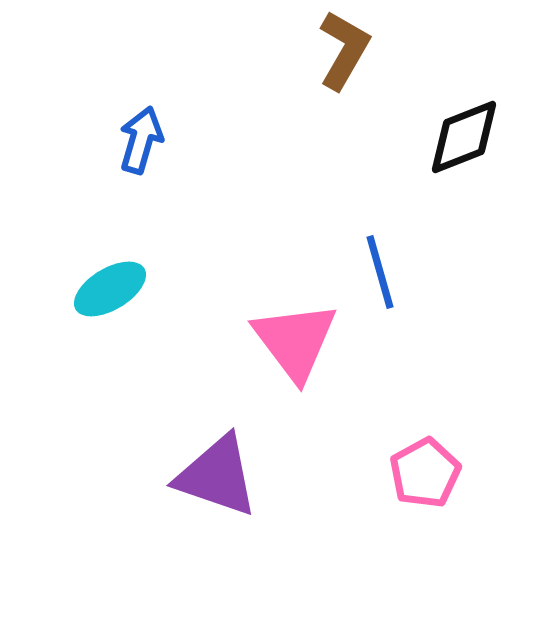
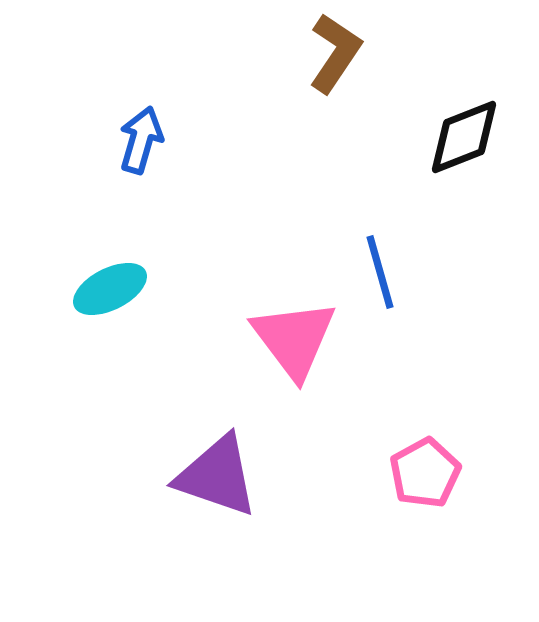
brown L-shape: moved 9 px left, 3 px down; rotated 4 degrees clockwise
cyan ellipse: rotated 4 degrees clockwise
pink triangle: moved 1 px left, 2 px up
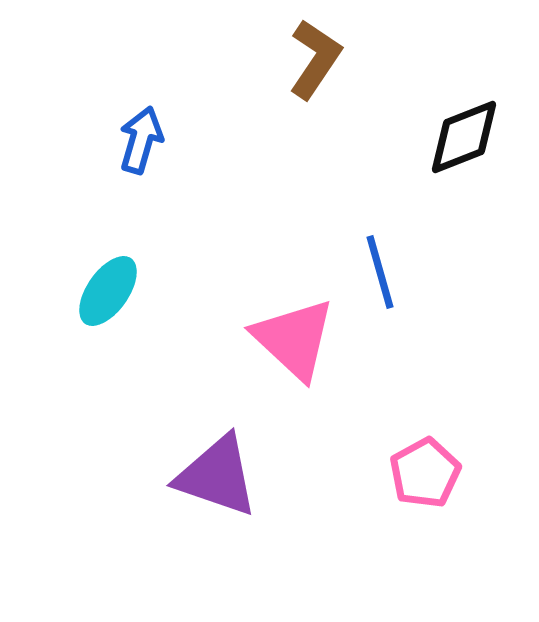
brown L-shape: moved 20 px left, 6 px down
cyan ellipse: moved 2 px left, 2 px down; rotated 28 degrees counterclockwise
pink triangle: rotated 10 degrees counterclockwise
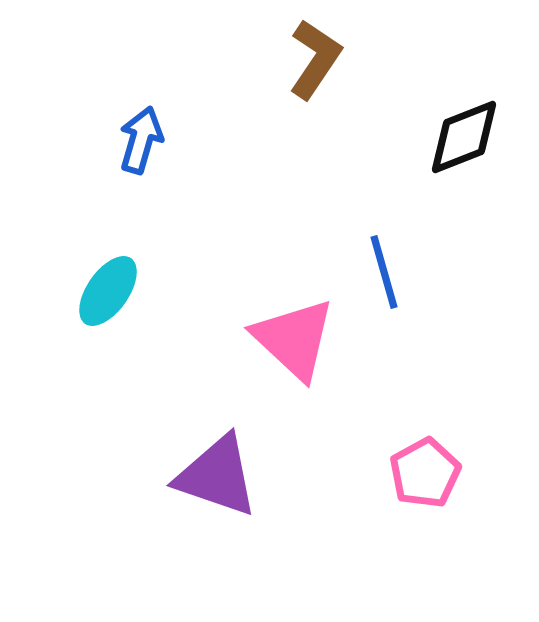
blue line: moved 4 px right
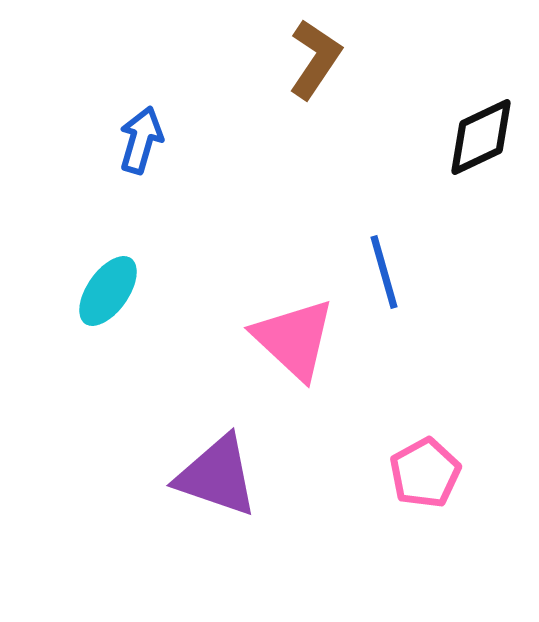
black diamond: moved 17 px right; rotated 4 degrees counterclockwise
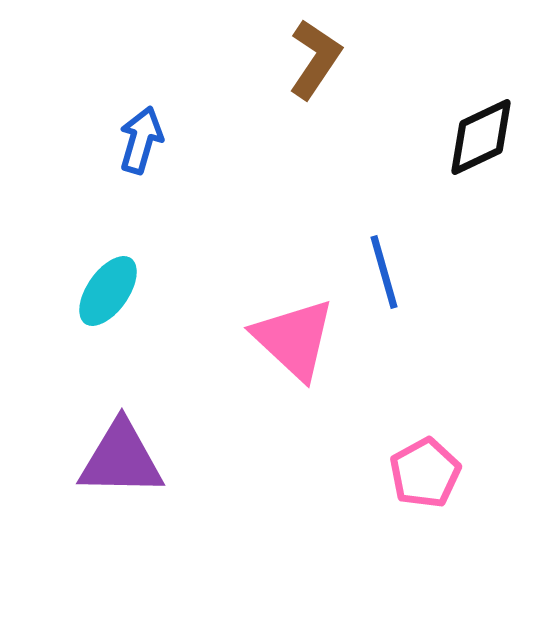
purple triangle: moved 96 px left, 17 px up; rotated 18 degrees counterclockwise
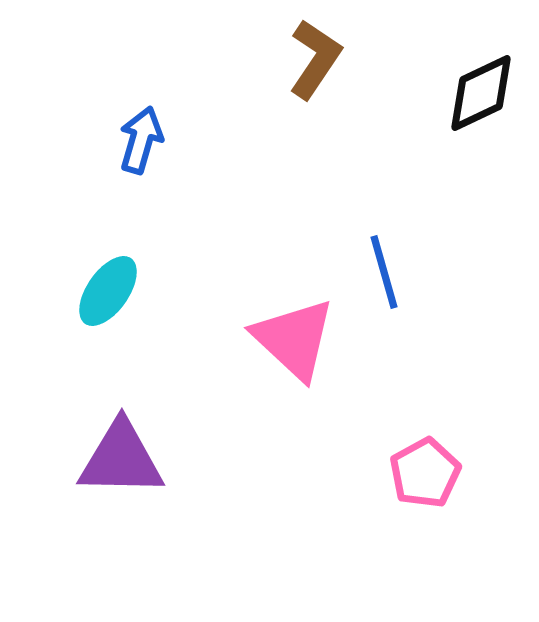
black diamond: moved 44 px up
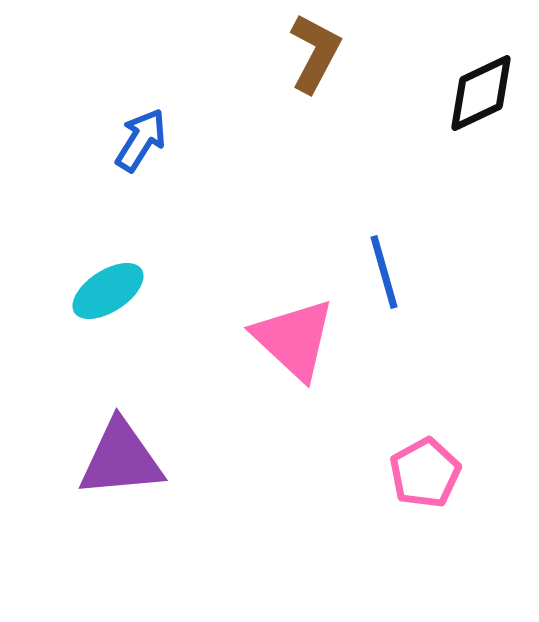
brown L-shape: moved 6 px up; rotated 6 degrees counterclockwise
blue arrow: rotated 16 degrees clockwise
cyan ellipse: rotated 22 degrees clockwise
purple triangle: rotated 6 degrees counterclockwise
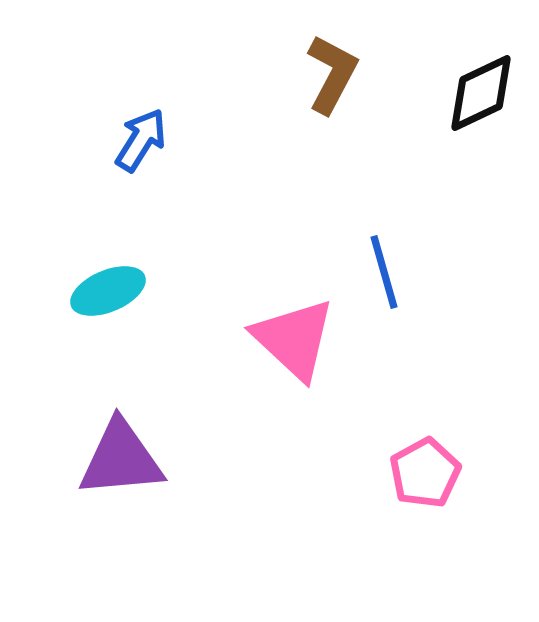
brown L-shape: moved 17 px right, 21 px down
cyan ellipse: rotated 10 degrees clockwise
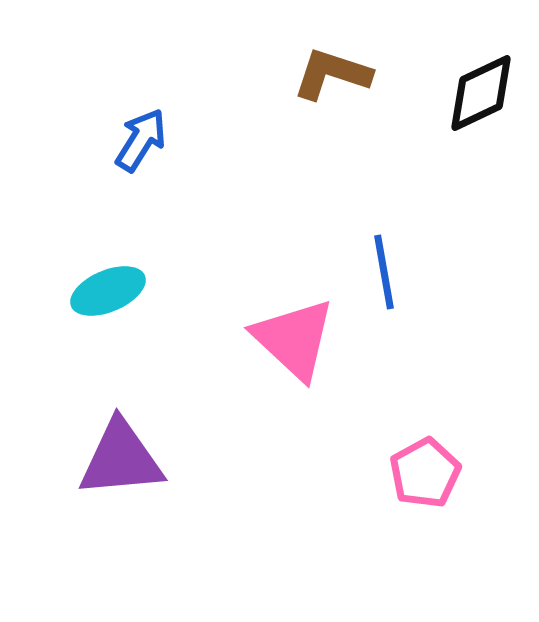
brown L-shape: rotated 100 degrees counterclockwise
blue line: rotated 6 degrees clockwise
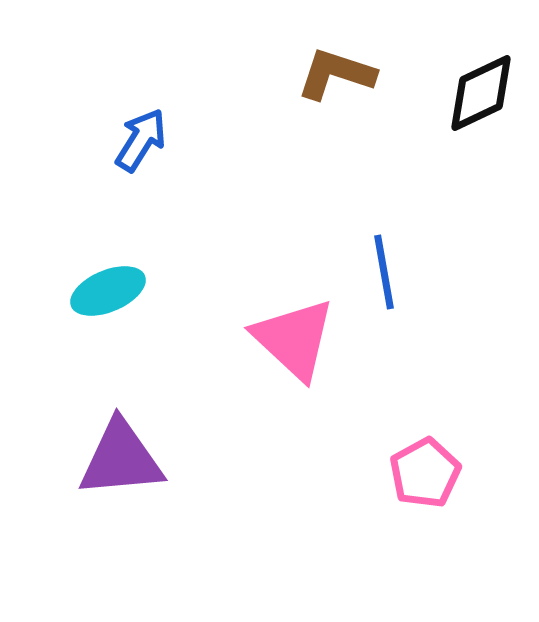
brown L-shape: moved 4 px right
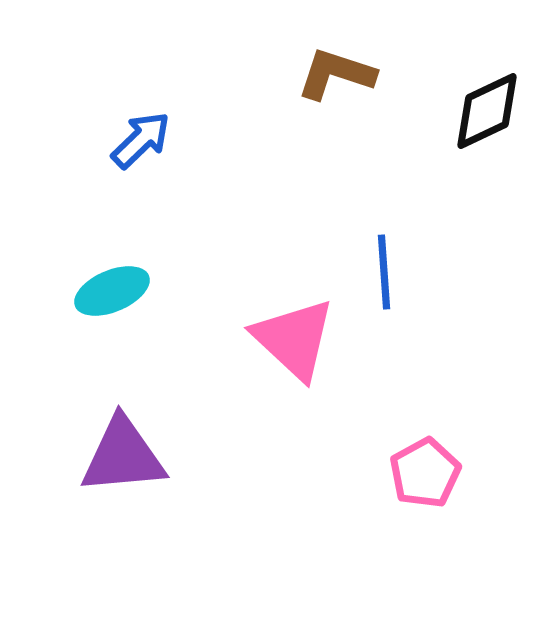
black diamond: moved 6 px right, 18 px down
blue arrow: rotated 14 degrees clockwise
blue line: rotated 6 degrees clockwise
cyan ellipse: moved 4 px right
purple triangle: moved 2 px right, 3 px up
